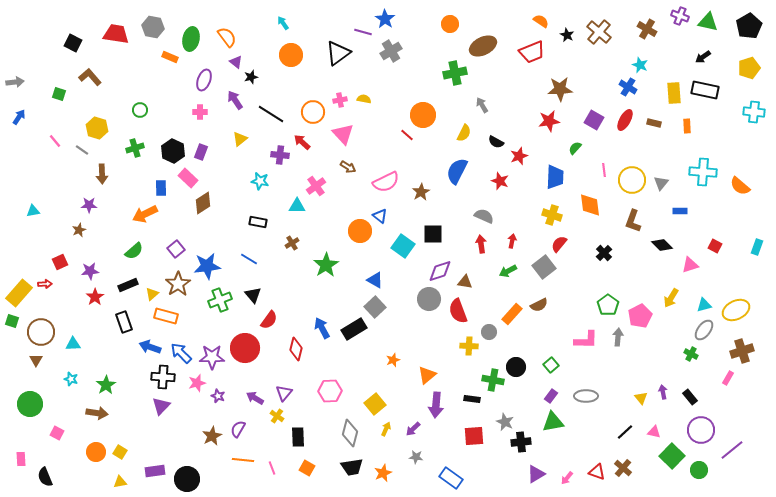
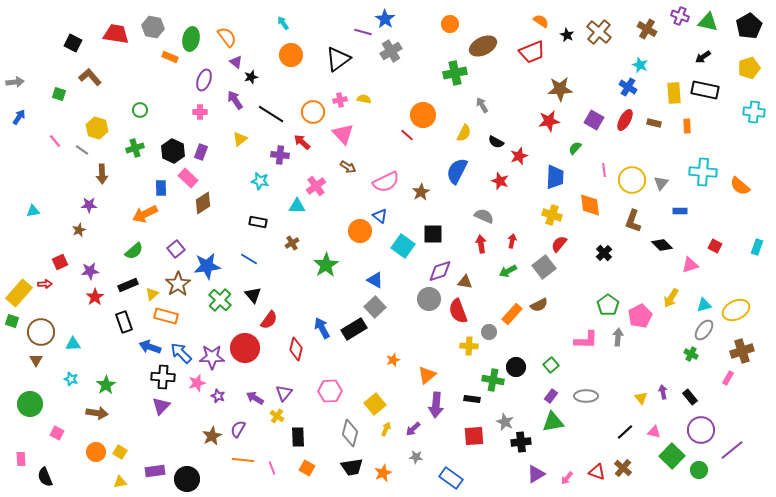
black triangle at (338, 53): moved 6 px down
green cross at (220, 300): rotated 25 degrees counterclockwise
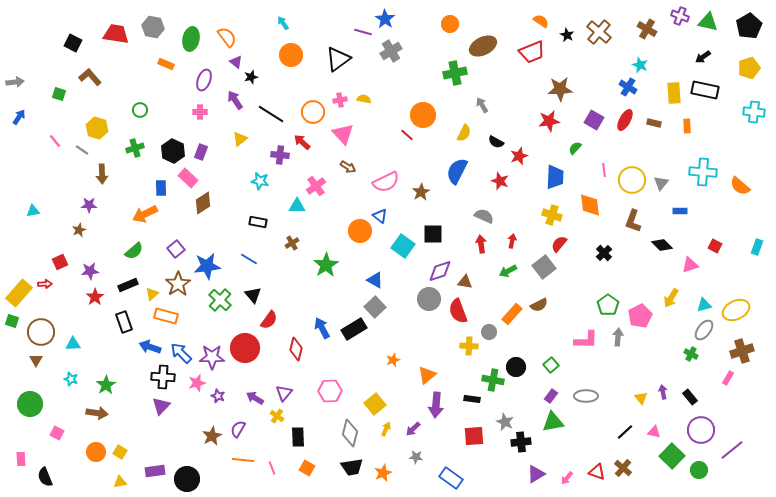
orange rectangle at (170, 57): moved 4 px left, 7 px down
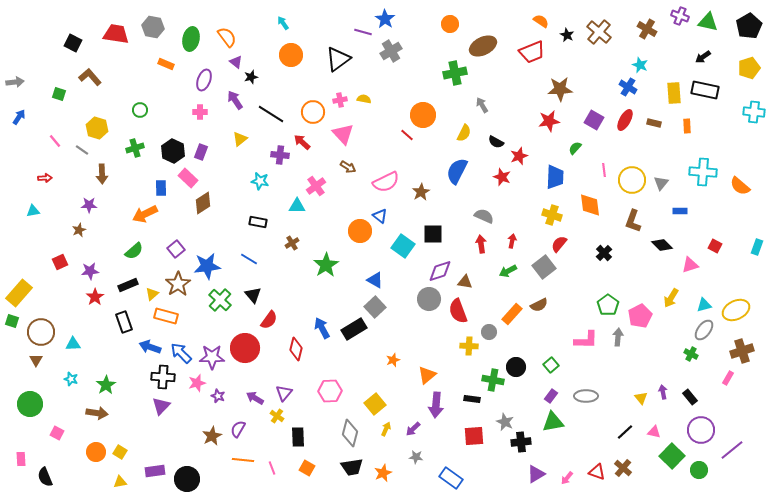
red star at (500, 181): moved 2 px right, 4 px up
red arrow at (45, 284): moved 106 px up
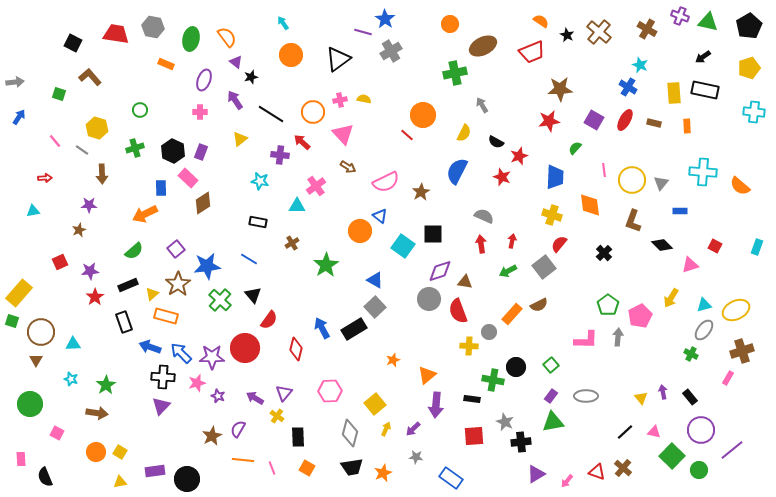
pink arrow at (567, 478): moved 3 px down
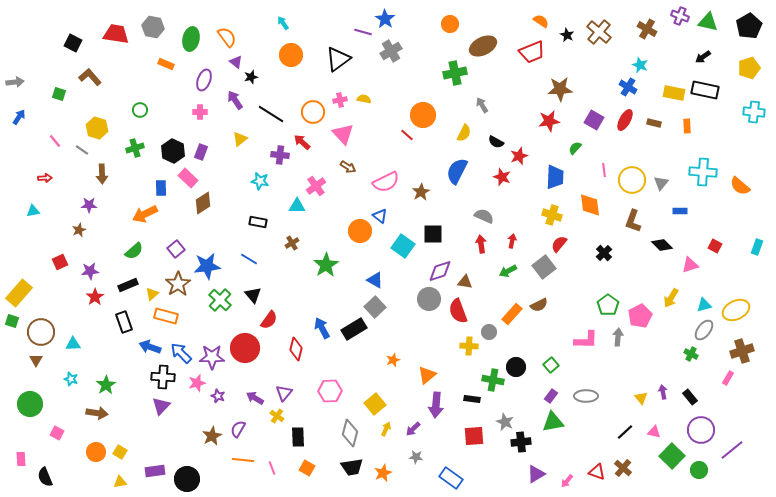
yellow rectangle at (674, 93): rotated 75 degrees counterclockwise
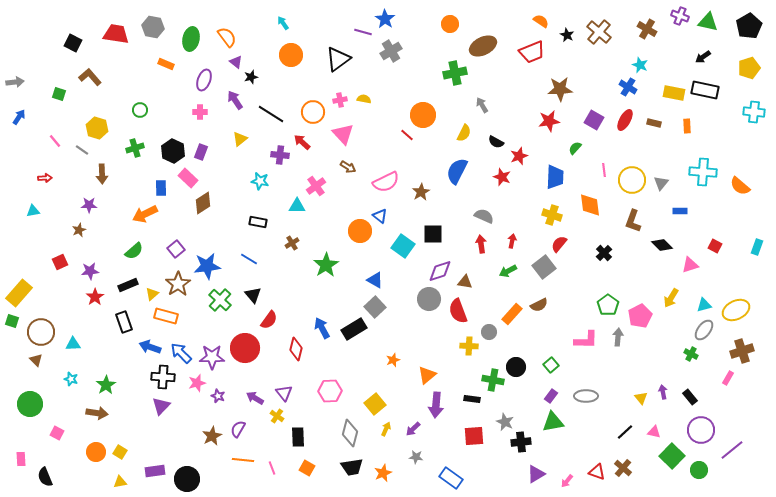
brown triangle at (36, 360): rotated 16 degrees counterclockwise
purple triangle at (284, 393): rotated 18 degrees counterclockwise
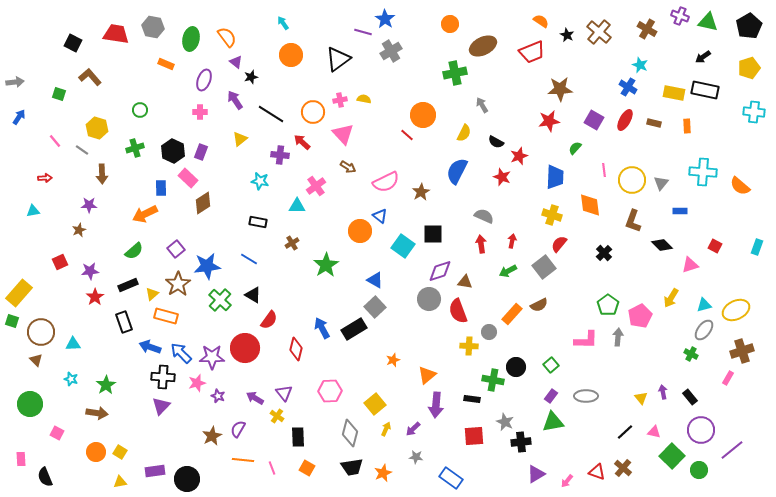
black triangle at (253, 295): rotated 18 degrees counterclockwise
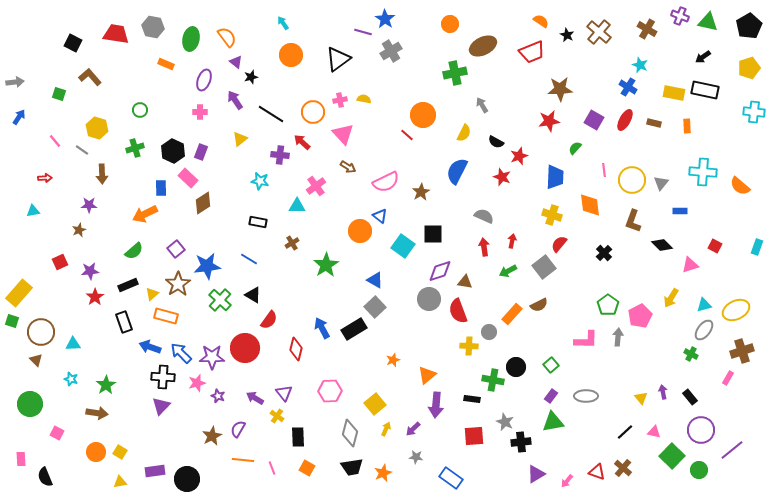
red arrow at (481, 244): moved 3 px right, 3 px down
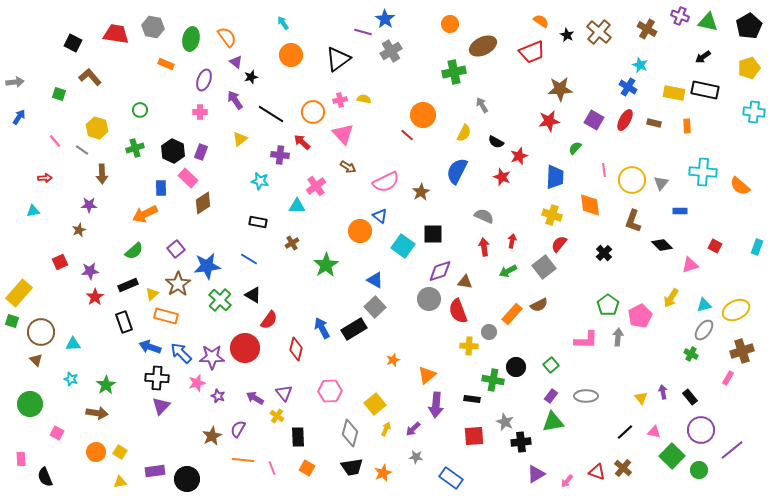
green cross at (455, 73): moved 1 px left, 1 px up
black cross at (163, 377): moved 6 px left, 1 px down
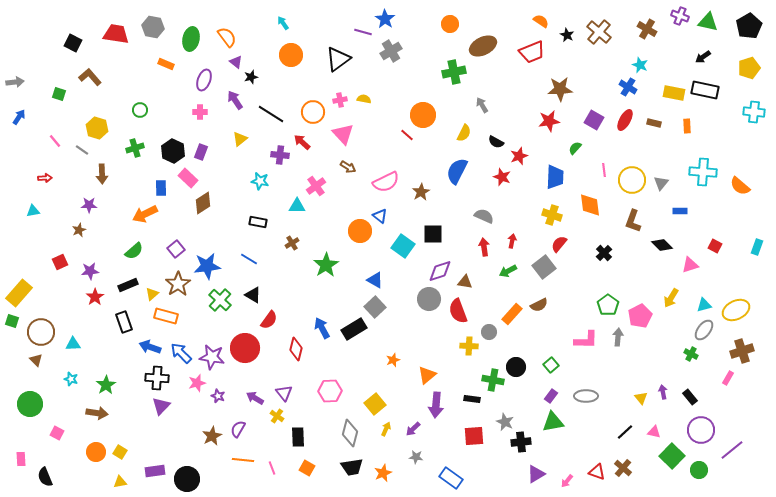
purple star at (212, 357): rotated 10 degrees clockwise
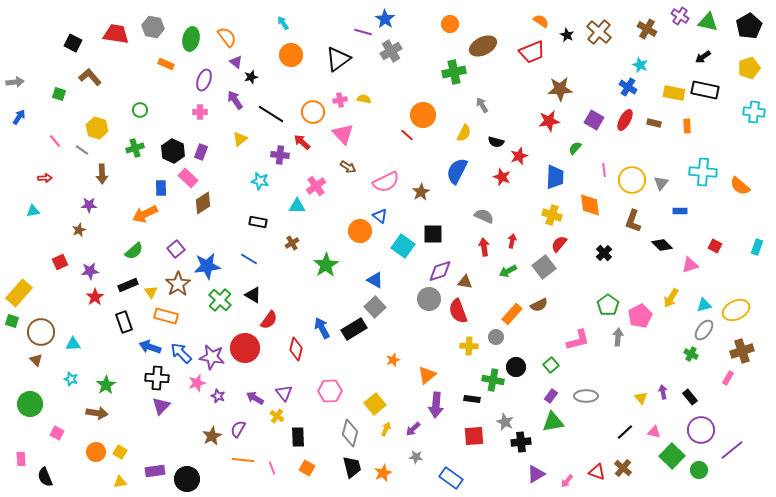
purple cross at (680, 16): rotated 12 degrees clockwise
black semicircle at (496, 142): rotated 14 degrees counterclockwise
yellow triangle at (152, 294): moved 1 px left, 2 px up; rotated 24 degrees counterclockwise
gray circle at (489, 332): moved 7 px right, 5 px down
pink L-shape at (586, 340): moved 8 px left; rotated 15 degrees counterclockwise
black trapezoid at (352, 467): rotated 95 degrees counterclockwise
